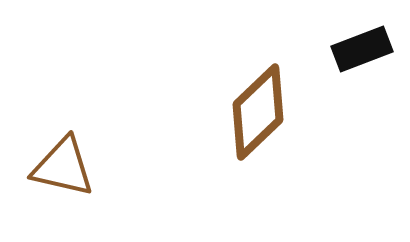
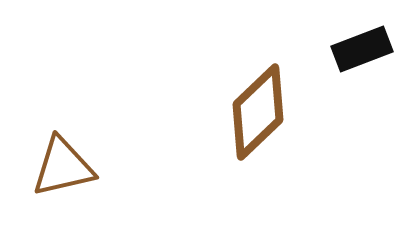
brown triangle: rotated 26 degrees counterclockwise
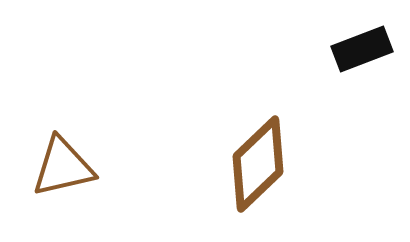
brown diamond: moved 52 px down
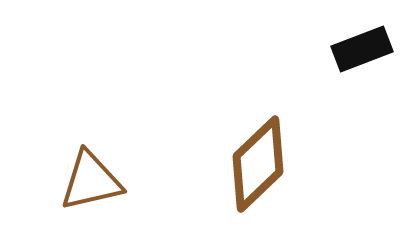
brown triangle: moved 28 px right, 14 px down
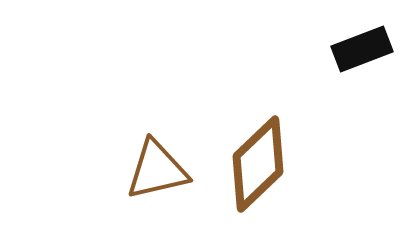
brown triangle: moved 66 px right, 11 px up
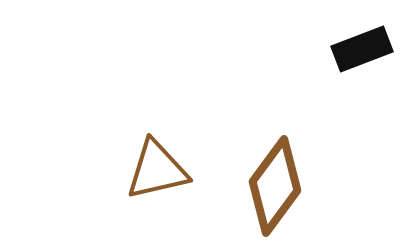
brown diamond: moved 17 px right, 22 px down; rotated 10 degrees counterclockwise
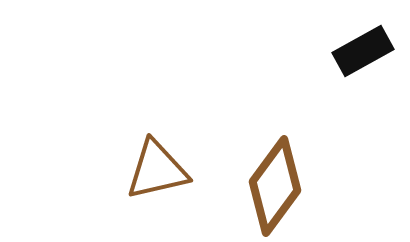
black rectangle: moved 1 px right, 2 px down; rotated 8 degrees counterclockwise
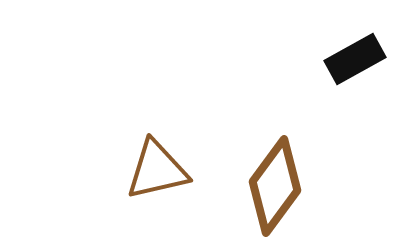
black rectangle: moved 8 px left, 8 px down
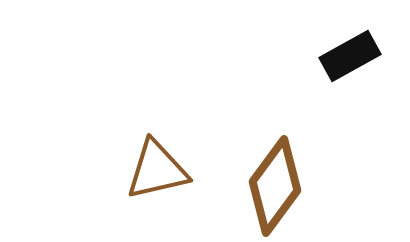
black rectangle: moved 5 px left, 3 px up
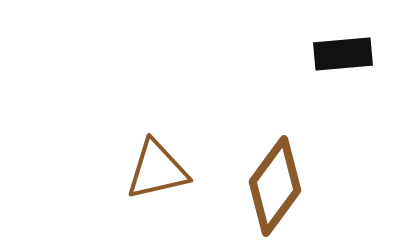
black rectangle: moved 7 px left, 2 px up; rotated 24 degrees clockwise
